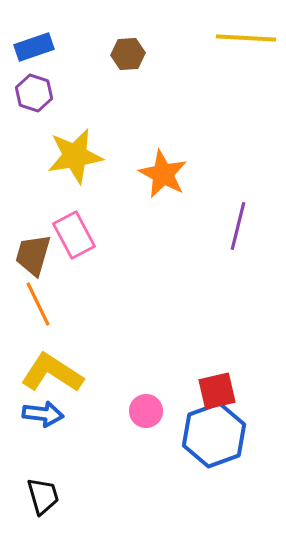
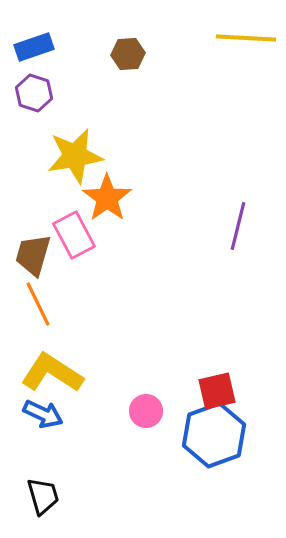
orange star: moved 56 px left, 24 px down; rotated 9 degrees clockwise
blue arrow: rotated 18 degrees clockwise
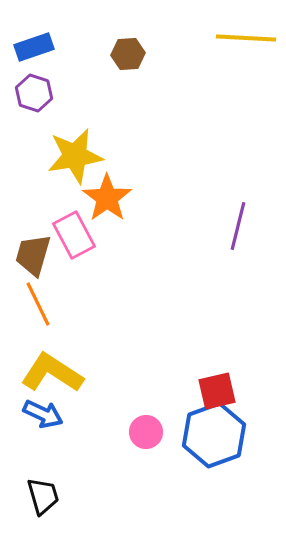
pink circle: moved 21 px down
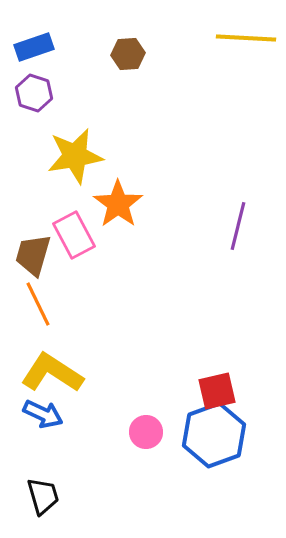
orange star: moved 11 px right, 6 px down
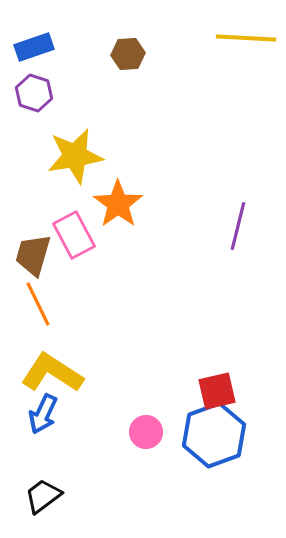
blue arrow: rotated 90 degrees clockwise
black trapezoid: rotated 111 degrees counterclockwise
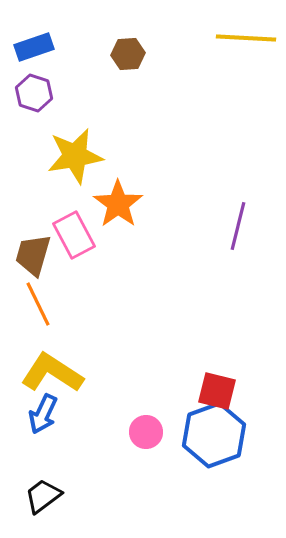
red square: rotated 27 degrees clockwise
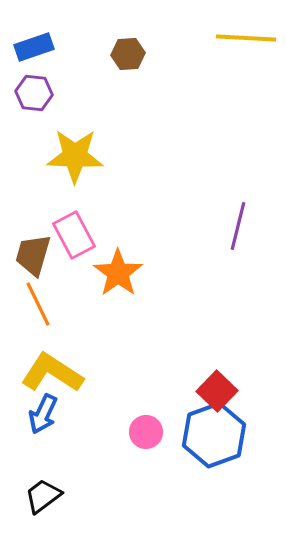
purple hexagon: rotated 12 degrees counterclockwise
yellow star: rotated 12 degrees clockwise
orange star: moved 69 px down
red square: rotated 30 degrees clockwise
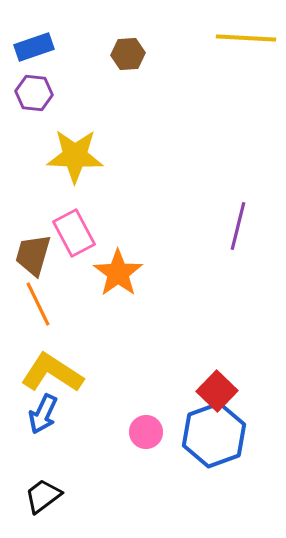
pink rectangle: moved 2 px up
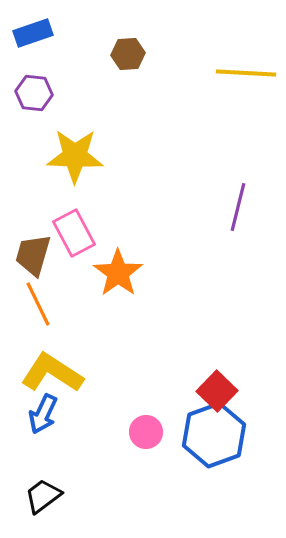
yellow line: moved 35 px down
blue rectangle: moved 1 px left, 14 px up
purple line: moved 19 px up
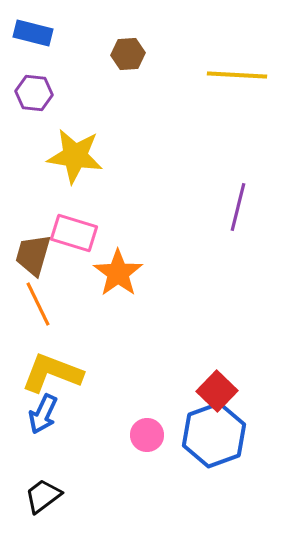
blue rectangle: rotated 33 degrees clockwise
yellow line: moved 9 px left, 2 px down
yellow star: rotated 6 degrees clockwise
pink rectangle: rotated 45 degrees counterclockwise
yellow L-shape: rotated 12 degrees counterclockwise
pink circle: moved 1 px right, 3 px down
